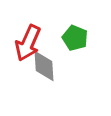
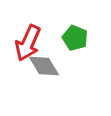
gray diamond: rotated 28 degrees counterclockwise
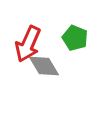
red arrow: moved 1 px down
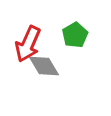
green pentagon: moved 3 px up; rotated 20 degrees clockwise
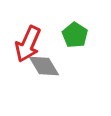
green pentagon: rotated 10 degrees counterclockwise
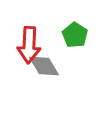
red arrow: moved 1 px right, 1 px down; rotated 21 degrees counterclockwise
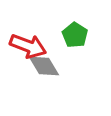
red arrow: moved 1 px left, 1 px down; rotated 72 degrees counterclockwise
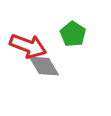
green pentagon: moved 2 px left, 1 px up
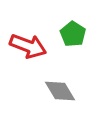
gray diamond: moved 16 px right, 25 px down
